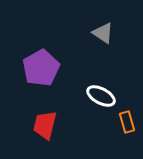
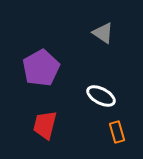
orange rectangle: moved 10 px left, 10 px down
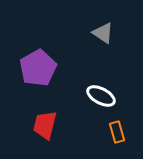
purple pentagon: moved 3 px left
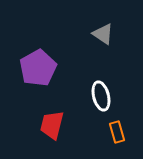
gray triangle: moved 1 px down
white ellipse: rotated 48 degrees clockwise
red trapezoid: moved 7 px right
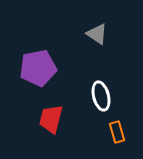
gray triangle: moved 6 px left
purple pentagon: rotated 18 degrees clockwise
red trapezoid: moved 1 px left, 6 px up
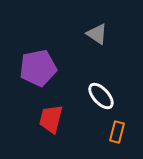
white ellipse: rotated 28 degrees counterclockwise
orange rectangle: rotated 30 degrees clockwise
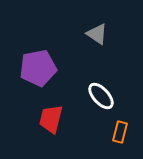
orange rectangle: moved 3 px right
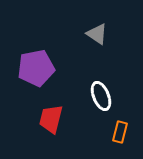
purple pentagon: moved 2 px left
white ellipse: rotated 20 degrees clockwise
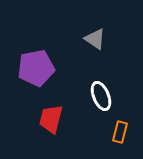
gray triangle: moved 2 px left, 5 px down
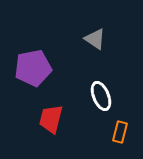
purple pentagon: moved 3 px left
